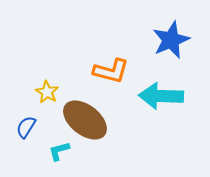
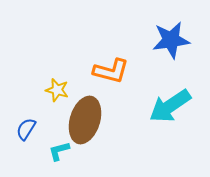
blue star: rotated 15 degrees clockwise
yellow star: moved 10 px right, 2 px up; rotated 15 degrees counterclockwise
cyan arrow: moved 9 px right, 10 px down; rotated 36 degrees counterclockwise
brown ellipse: rotated 69 degrees clockwise
blue semicircle: moved 2 px down
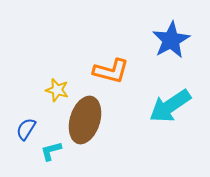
blue star: rotated 21 degrees counterclockwise
cyan L-shape: moved 8 px left
